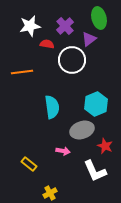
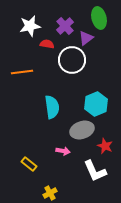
purple triangle: moved 3 px left, 1 px up
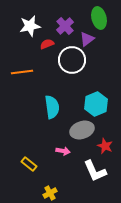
purple triangle: moved 1 px right, 1 px down
red semicircle: rotated 32 degrees counterclockwise
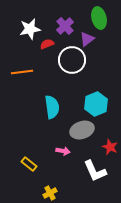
white star: moved 3 px down
red star: moved 5 px right, 1 px down
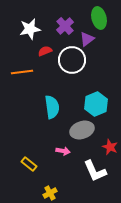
red semicircle: moved 2 px left, 7 px down
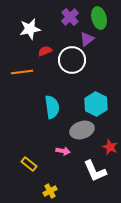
purple cross: moved 5 px right, 9 px up
cyan hexagon: rotated 10 degrees counterclockwise
yellow cross: moved 2 px up
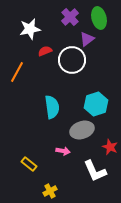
orange line: moved 5 px left; rotated 55 degrees counterclockwise
cyan hexagon: rotated 15 degrees clockwise
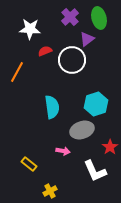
white star: rotated 15 degrees clockwise
red star: rotated 14 degrees clockwise
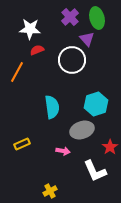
green ellipse: moved 2 px left
purple triangle: rotated 35 degrees counterclockwise
red semicircle: moved 8 px left, 1 px up
yellow rectangle: moved 7 px left, 20 px up; rotated 63 degrees counterclockwise
